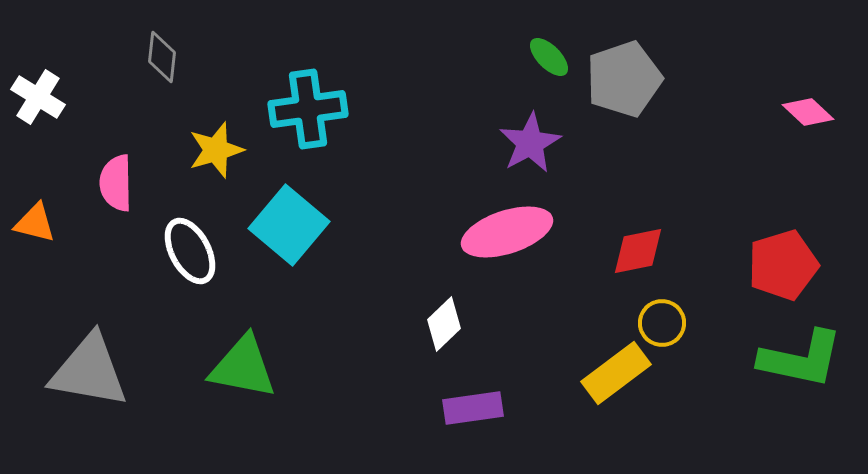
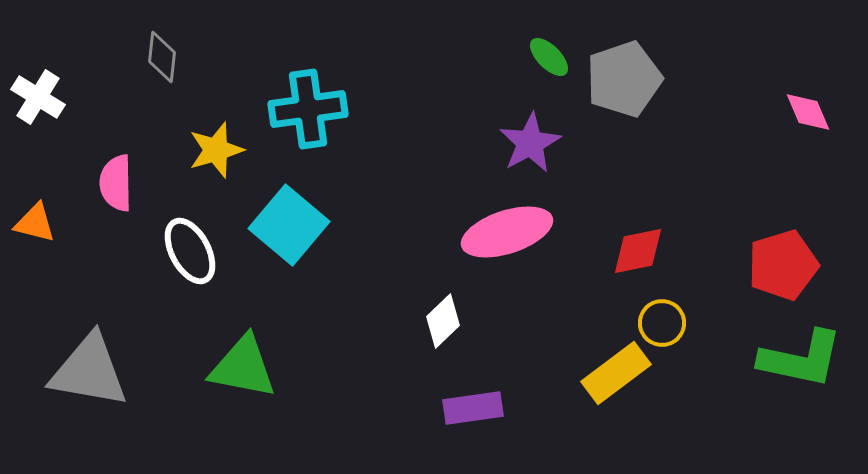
pink diamond: rotated 24 degrees clockwise
white diamond: moved 1 px left, 3 px up
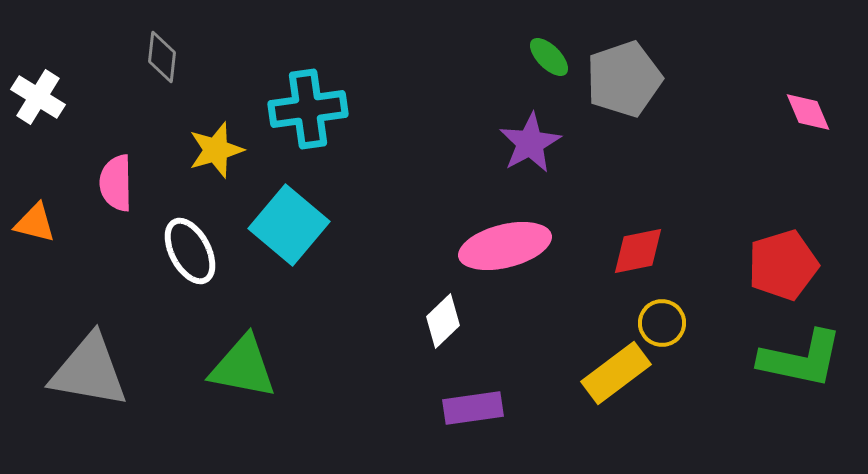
pink ellipse: moved 2 px left, 14 px down; rotated 4 degrees clockwise
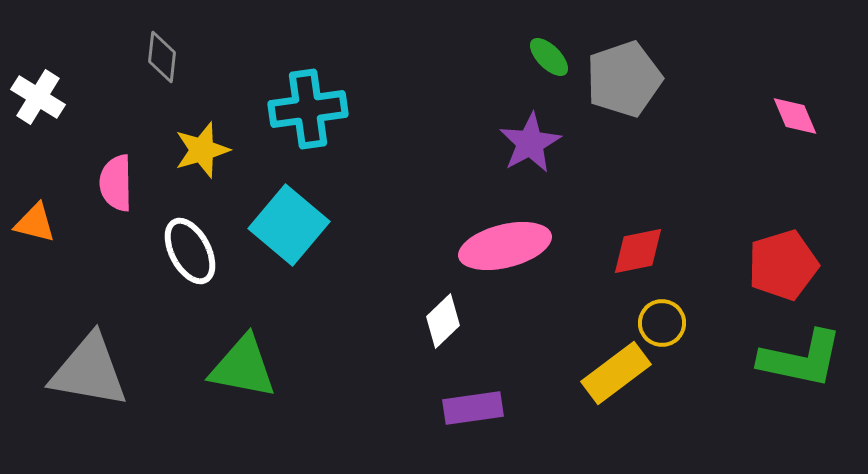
pink diamond: moved 13 px left, 4 px down
yellow star: moved 14 px left
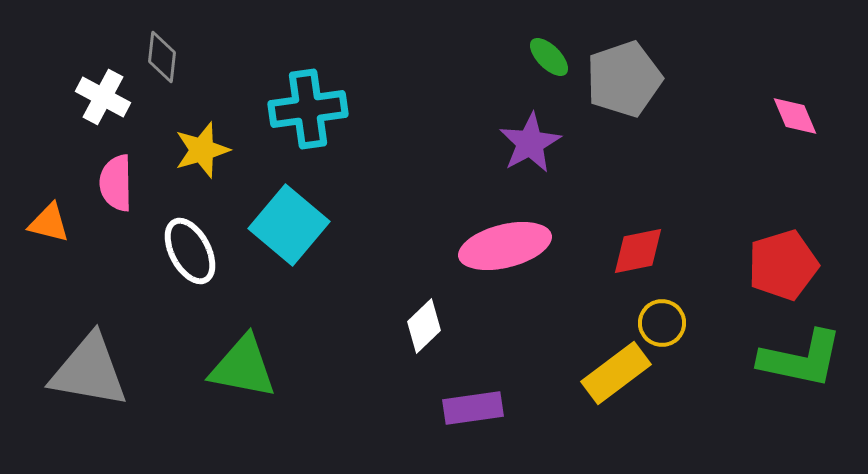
white cross: moved 65 px right; rotated 4 degrees counterclockwise
orange triangle: moved 14 px right
white diamond: moved 19 px left, 5 px down
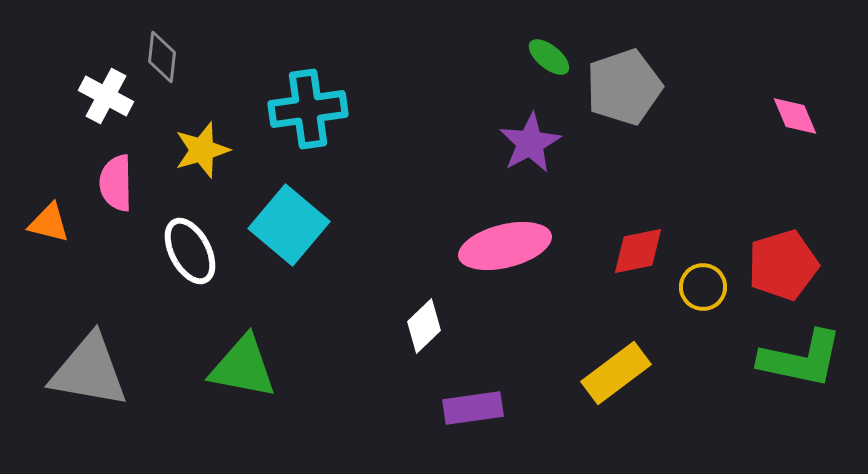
green ellipse: rotated 6 degrees counterclockwise
gray pentagon: moved 8 px down
white cross: moved 3 px right, 1 px up
yellow circle: moved 41 px right, 36 px up
